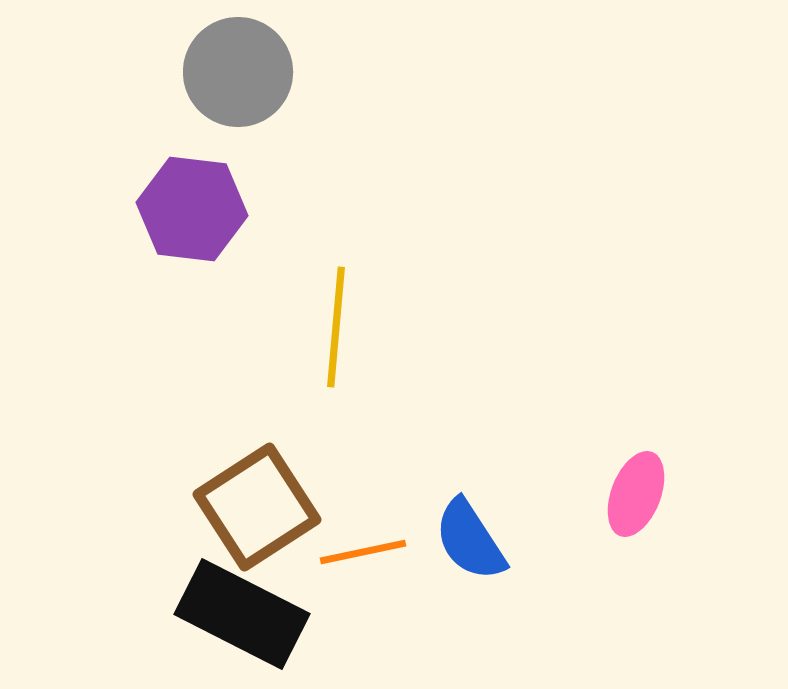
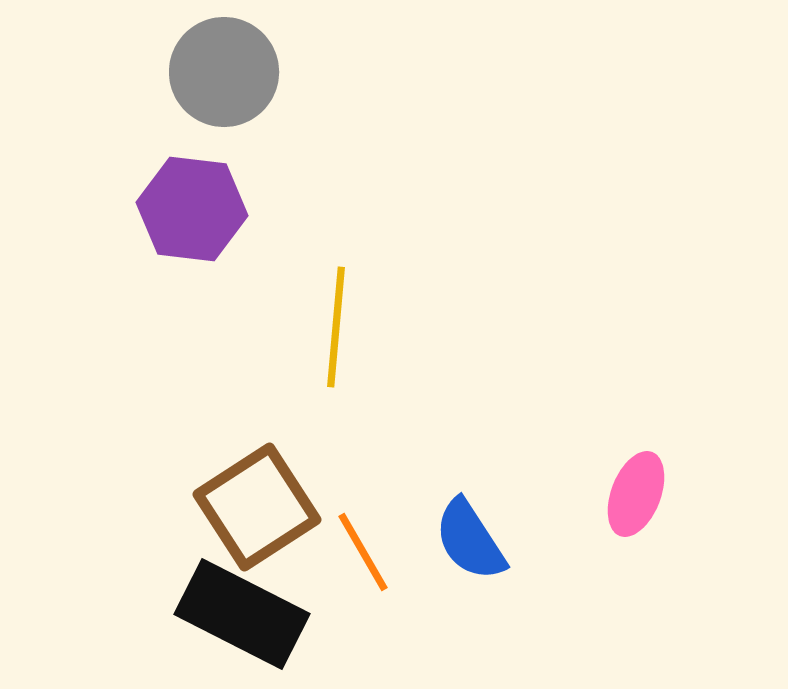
gray circle: moved 14 px left
orange line: rotated 72 degrees clockwise
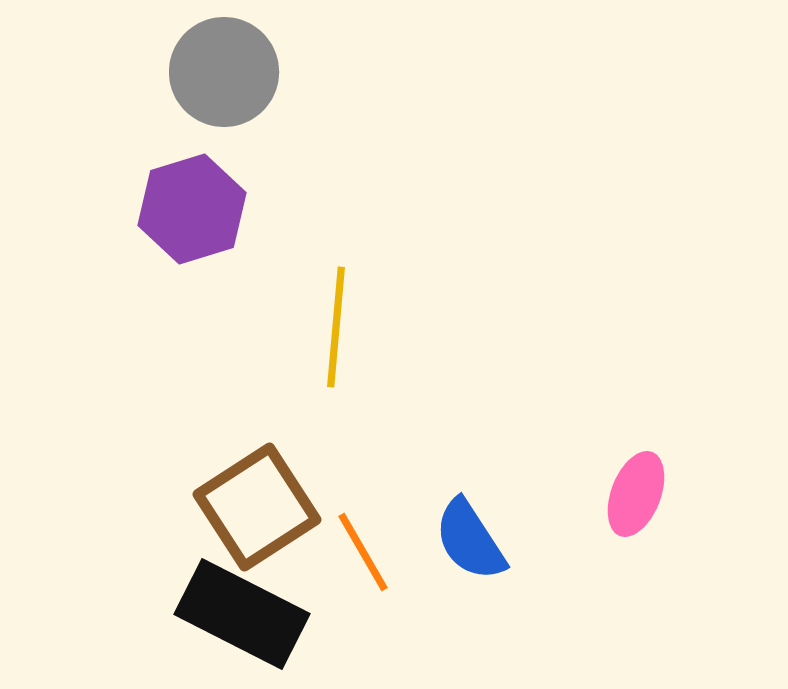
purple hexagon: rotated 24 degrees counterclockwise
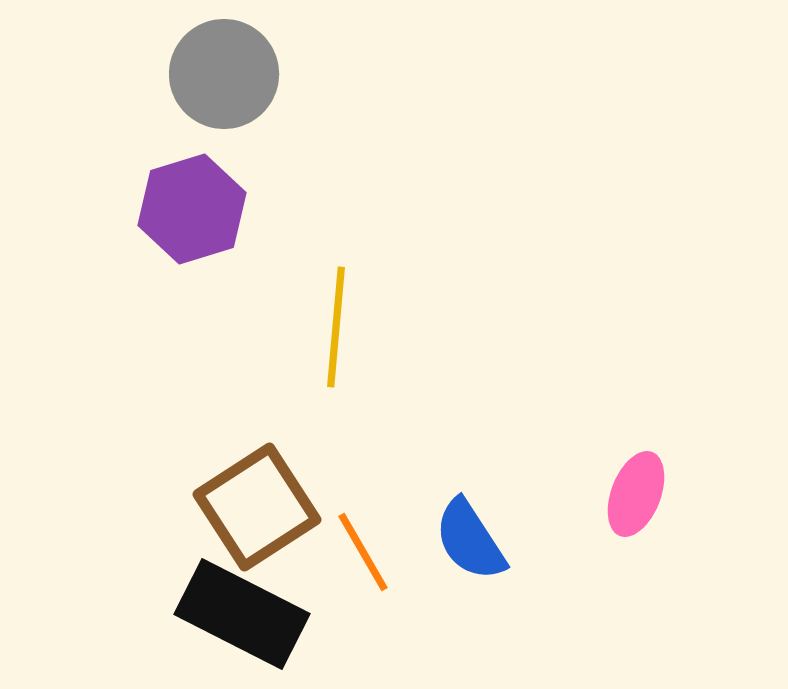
gray circle: moved 2 px down
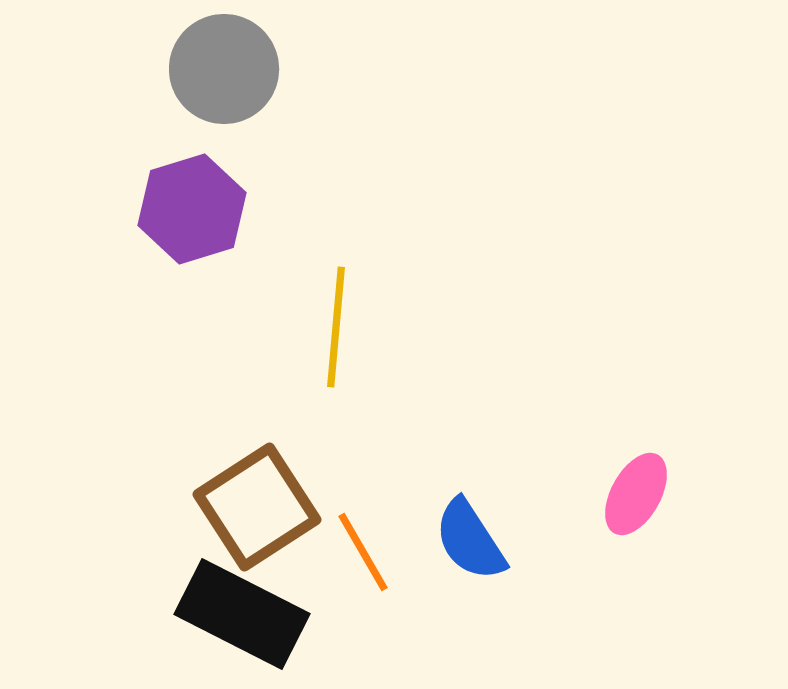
gray circle: moved 5 px up
pink ellipse: rotated 8 degrees clockwise
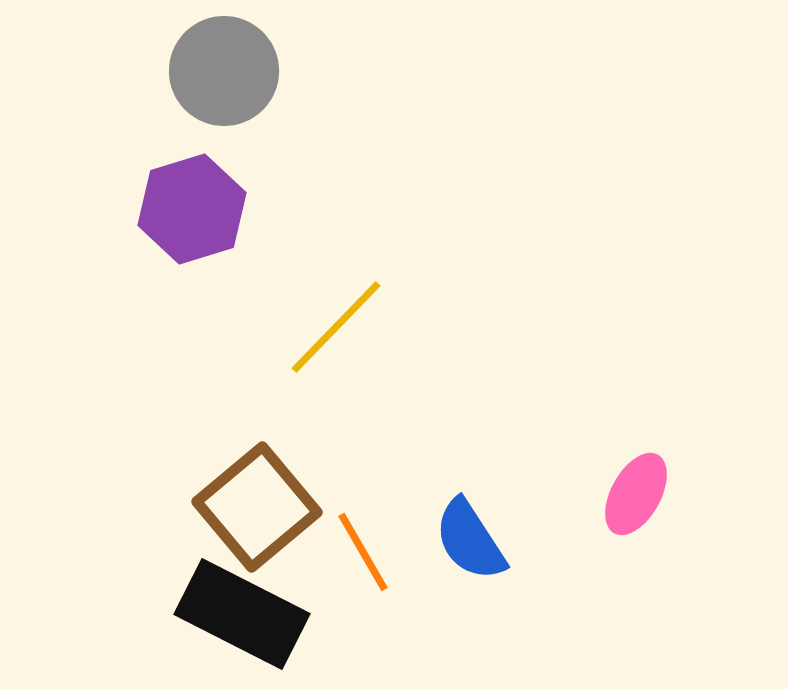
gray circle: moved 2 px down
yellow line: rotated 39 degrees clockwise
brown square: rotated 7 degrees counterclockwise
